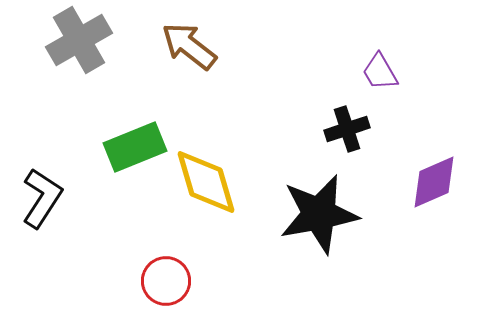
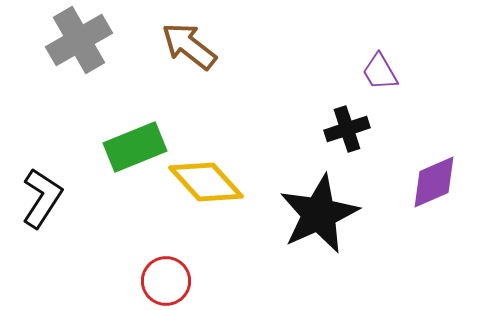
yellow diamond: rotated 26 degrees counterclockwise
black star: rotated 14 degrees counterclockwise
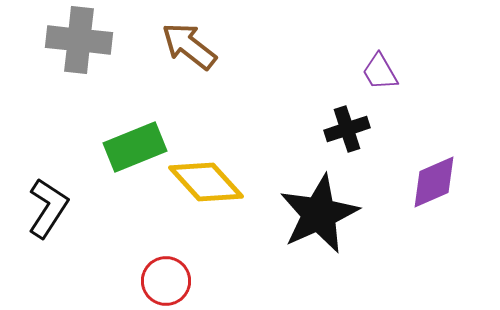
gray cross: rotated 36 degrees clockwise
black L-shape: moved 6 px right, 10 px down
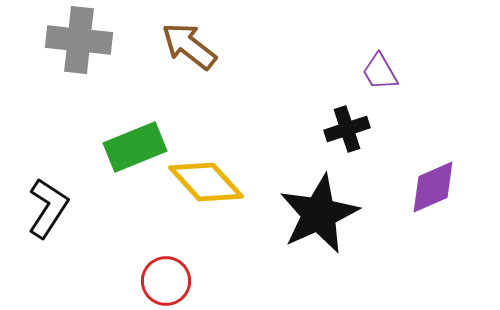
purple diamond: moved 1 px left, 5 px down
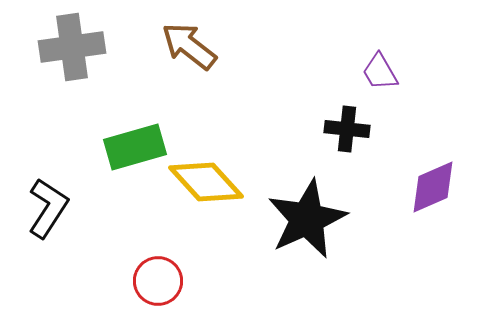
gray cross: moved 7 px left, 7 px down; rotated 14 degrees counterclockwise
black cross: rotated 24 degrees clockwise
green rectangle: rotated 6 degrees clockwise
black star: moved 12 px left, 5 px down
red circle: moved 8 px left
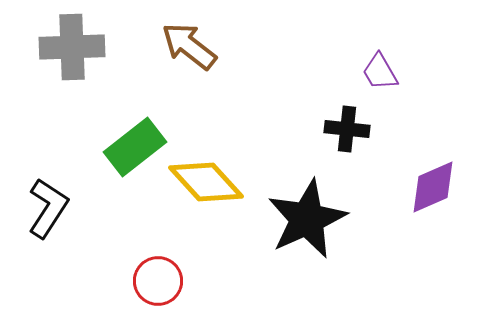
gray cross: rotated 6 degrees clockwise
green rectangle: rotated 22 degrees counterclockwise
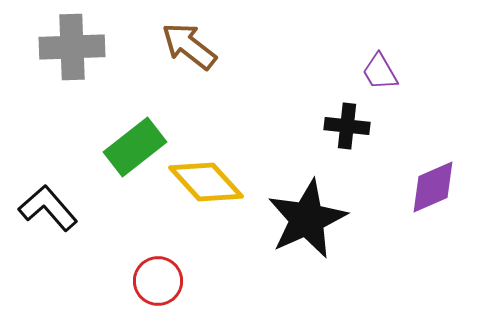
black cross: moved 3 px up
black L-shape: rotated 74 degrees counterclockwise
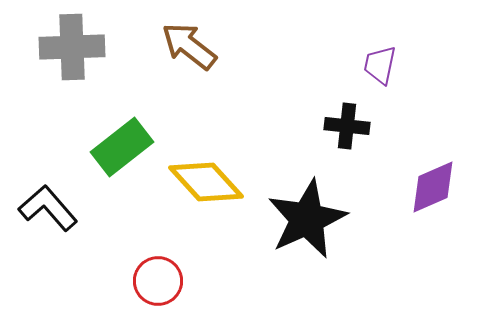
purple trapezoid: moved 7 px up; rotated 42 degrees clockwise
green rectangle: moved 13 px left
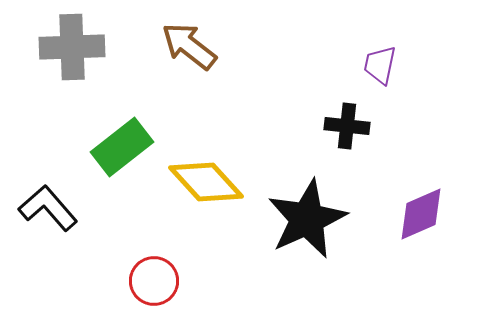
purple diamond: moved 12 px left, 27 px down
red circle: moved 4 px left
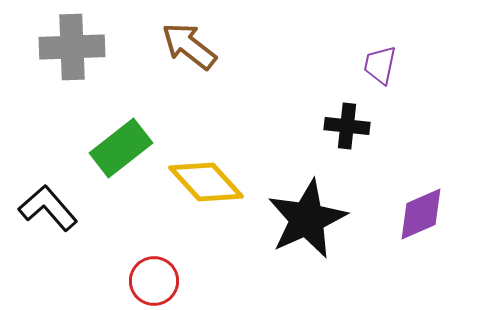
green rectangle: moved 1 px left, 1 px down
